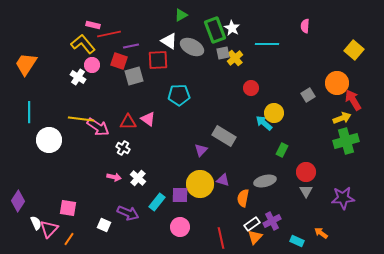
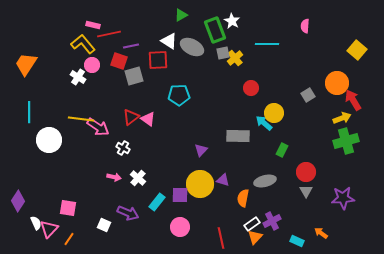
white star at (232, 28): moved 7 px up
yellow square at (354, 50): moved 3 px right
red triangle at (128, 122): moved 3 px right, 5 px up; rotated 36 degrees counterclockwise
gray rectangle at (224, 136): moved 14 px right; rotated 30 degrees counterclockwise
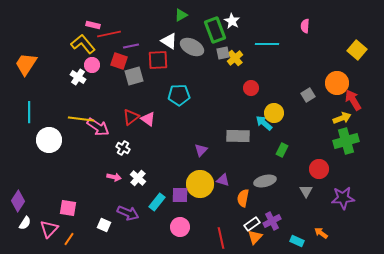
red circle at (306, 172): moved 13 px right, 3 px up
white semicircle at (36, 223): moved 11 px left; rotated 56 degrees clockwise
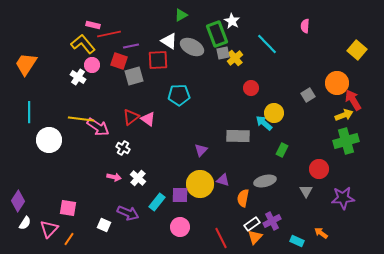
green rectangle at (215, 30): moved 2 px right, 4 px down
cyan line at (267, 44): rotated 45 degrees clockwise
yellow arrow at (342, 118): moved 2 px right, 3 px up
red line at (221, 238): rotated 15 degrees counterclockwise
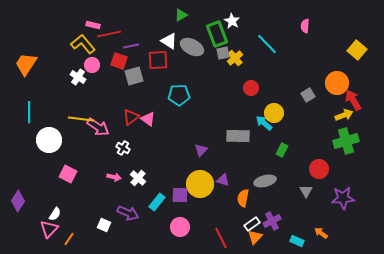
pink square at (68, 208): moved 34 px up; rotated 18 degrees clockwise
white semicircle at (25, 223): moved 30 px right, 9 px up
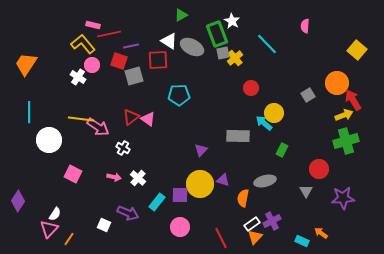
pink square at (68, 174): moved 5 px right
cyan rectangle at (297, 241): moved 5 px right
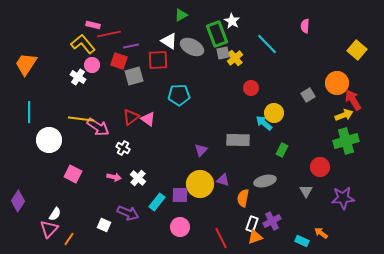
gray rectangle at (238, 136): moved 4 px down
red circle at (319, 169): moved 1 px right, 2 px up
white rectangle at (252, 224): rotated 35 degrees counterclockwise
orange triangle at (255, 237): rotated 28 degrees clockwise
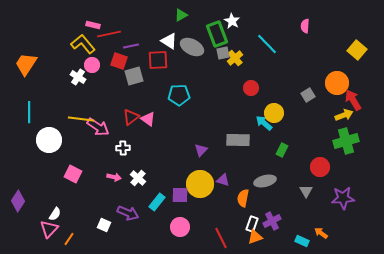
white cross at (123, 148): rotated 32 degrees counterclockwise
